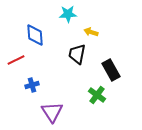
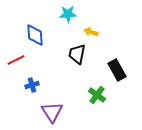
black rectangle: moved 6 px right
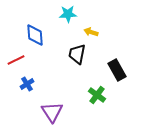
blue cross: moved 5 px left, 1 px up; rotated 16 degrees counterclockwise
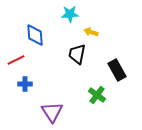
cyan star: moved 2 px right
blue cross: moved 2 px left; rotated 32 degrees clockwise
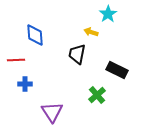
cyan star: moved 38 px right; rotated 30 degrees counterclockwise
red line: rotated 24 degrees clockwise
black rectangle: rotated 35 degrees counterclockwise
green cross: rotated 12 degrees clockwise
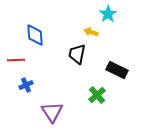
blue cross: moved 1 px right, 1 px down; rotated 24 degrees counterclockwise
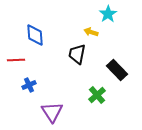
black rectangle: rotated 20 degrees clockwise
blue cross: moved 3 px right
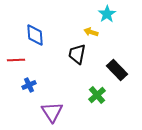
cyan star: moved 1 px left
